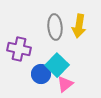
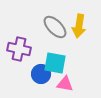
gray ellipse: rotated 40 degrees counterclockwise
cyan square: moved 2 px left, 2 px up; rotated 35 degrees counterclockwise
pink triangle: rotated 48 degrees clockwise
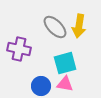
cyan square: moved 10 px right; rotated 25 degrees counterclockwise
blue circle: moved 12 px down
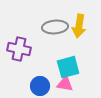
gray ellipse: rotated 50 degrees counterclockwise
cyan square: moved 3 px right, 4 px down
blue circle: moved 1 px left
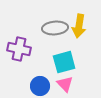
gray ellipse: moved 1 px down
cyan square: moved 4 px left, 5 px up
pink triangle: rotated 36 degrees clockwise
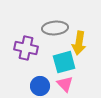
yellow arrow: moved 17 px down
purple cross: moved 7 px right, 1 px up
